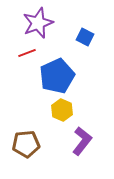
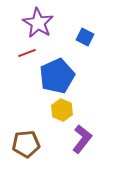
purple star: rotated 20 degrees counterclockwise
purple L-shape: moved 2 px up
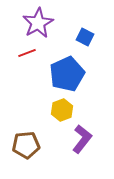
purple star: rotated 12 degrees clockwise
blue pentagon: moved 10 px right, 2 px up
yellow hexagon: rotated 15 degrees clockwise
brown pentagon: moved 1 px down
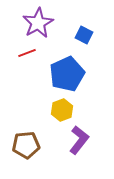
blue square: moved 1 px left, 2 px up
purple L-shape: moved 3 px left, 1 px down
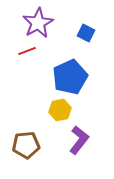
blue square: moved 2 px right, 2 px up
red line: moved 2 px up
blue pentagon: moved 3 px right, 3 px down
yellow hexagon: moved 2 px left; rotated 10 degrees clockwise
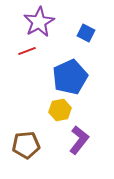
purple star: moved 1 px right, 1 px up
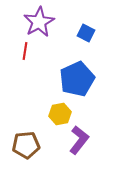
red line: moved 2 px left; rotated 60 degrees counterclockwise
blue pentagon: moved 7 px right, 2 px down
yellow hexagon: moved 4 px down
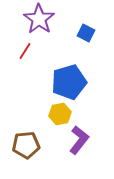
purple star: moved 3 px up; rotated 8 degrees counterclockwise
red line: rotated 24 degrees clockwise
blue pentagon: moved 8 px left, 3 px down; rotated 8 degrees clockwise
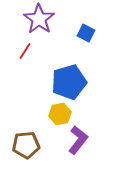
purple L-shape: moved 1 px left
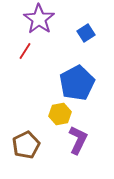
blue square: rotated 30 degrees clockwise
blue pentagon: moved 8 px right, 1 px down; rotated 12 degrees counterclockwise
purple L-shape: rotated 12 degrees counterclockwise
brown pentagon: rotated 20 degrees counterclockwise
